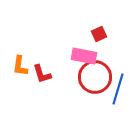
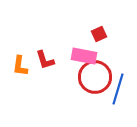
red L-shape: moved 3 px right, 14 px up
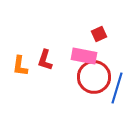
red L-shape: rotated 35 degrees clockwise
red circle: moved 1 px left
blue line: moved 1 px left, 1 px up
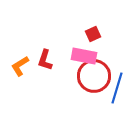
red square: moved 6 px left
orange L-shape: rotated 50 degrees clockwise
red circle: moved 1 px up
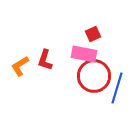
pink rectangle: moved 2 px up
